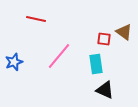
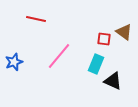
cyan rectangle: rotated 30 degrees clockwise
black triangle: moved 8 px right, 9 px up
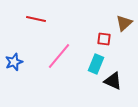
brown triangle: moved 9 px up; rotated 42 degrees clockwise
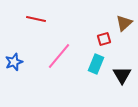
red square: rotated 24 degrees counterclockwise
black triangle: moved 9 px right, 6 px up; rotated 36 degrees clockwise
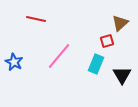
brown triangle: moved 4 px left
red square: moved 3 px right, 2 px down
blue star: rotated 24 degrees counterclockwise
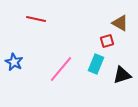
brown triangle: rotated 48 degrees counterclockwise
pink line: moved 2 px right, 13 px down
black triangle: rotated 42 degrees clockwise
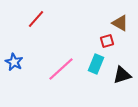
red line: rotated 60 degrees counterclockwise
pink line: rotated 8 degrees clockwise
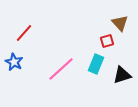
red line: moved 12 px left, 14 px down
brown triangle: rotated 18 degrees clockwise
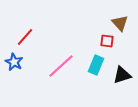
red line: moved 1 px right, 4 px down
red square: rotated 24 degrees clockwise
cyan rectangle: moved 1 px down
pink line: moved 3 px up
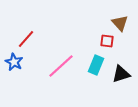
red line: moved 1 px right, 2 px down
black triangle: moved 1 px left, 1 px up
